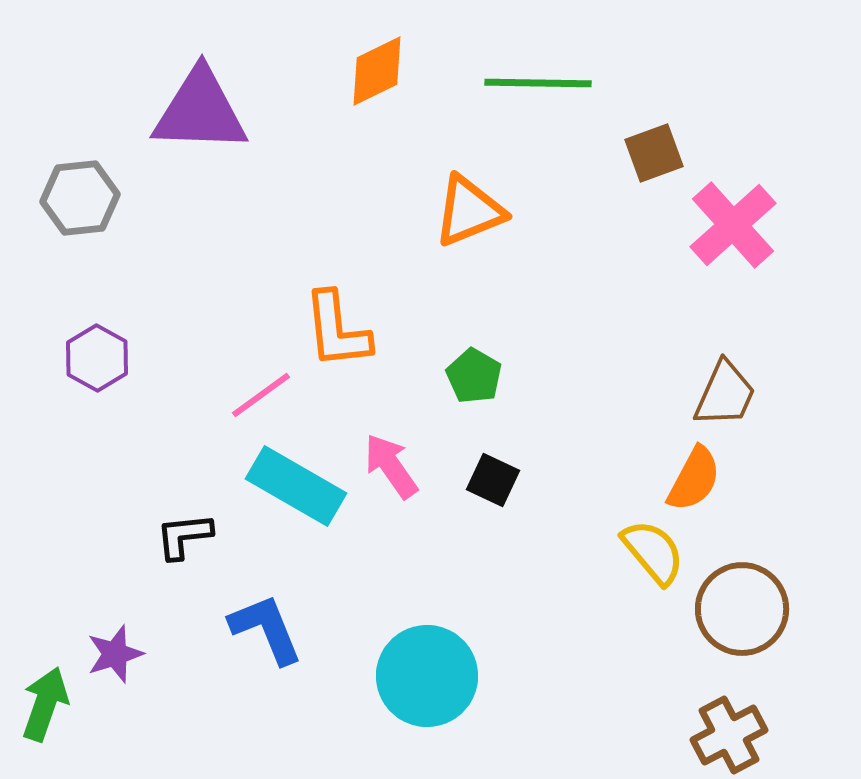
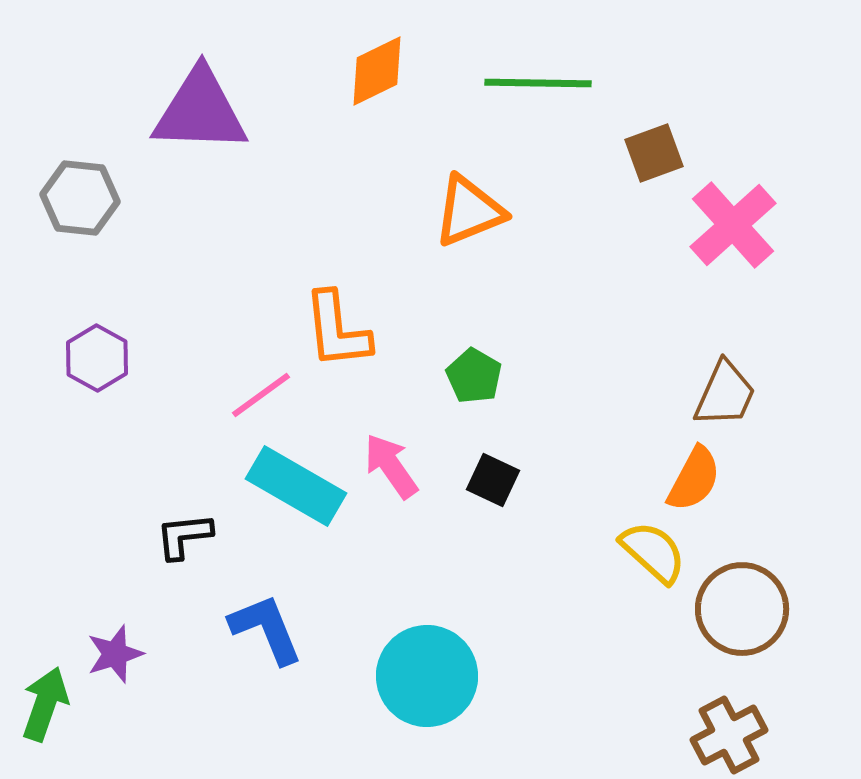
gray hexagon: rotated 12 degrees clockwise
yellow semicircle: rotated 8 degrees counterclockwise
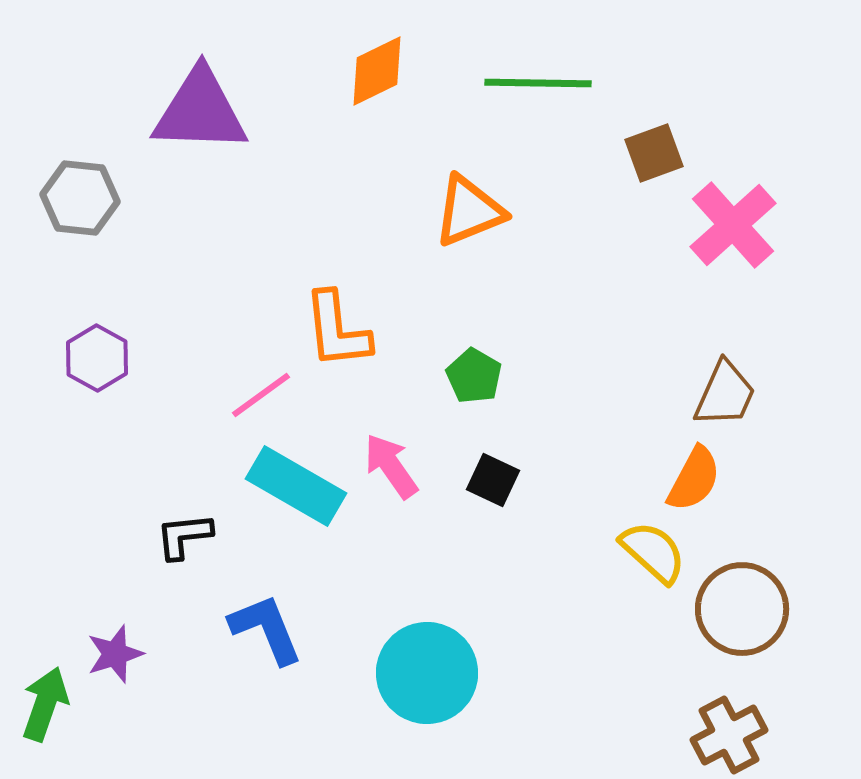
cyan circle: moved 3 px up
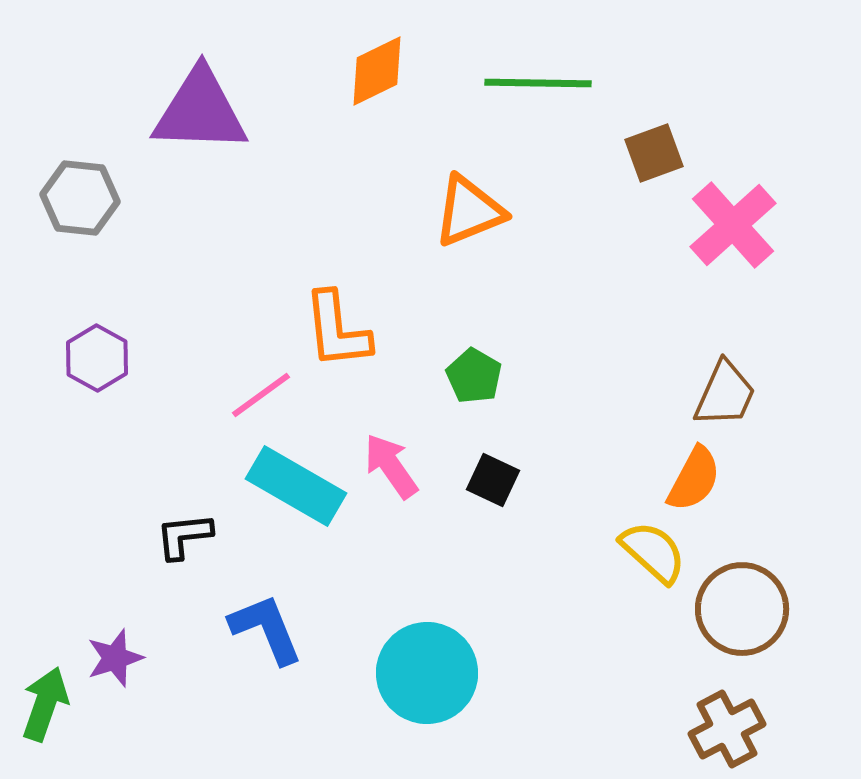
purple star: moved 4 px down
brown cross: moved 2 px left, 6 px up
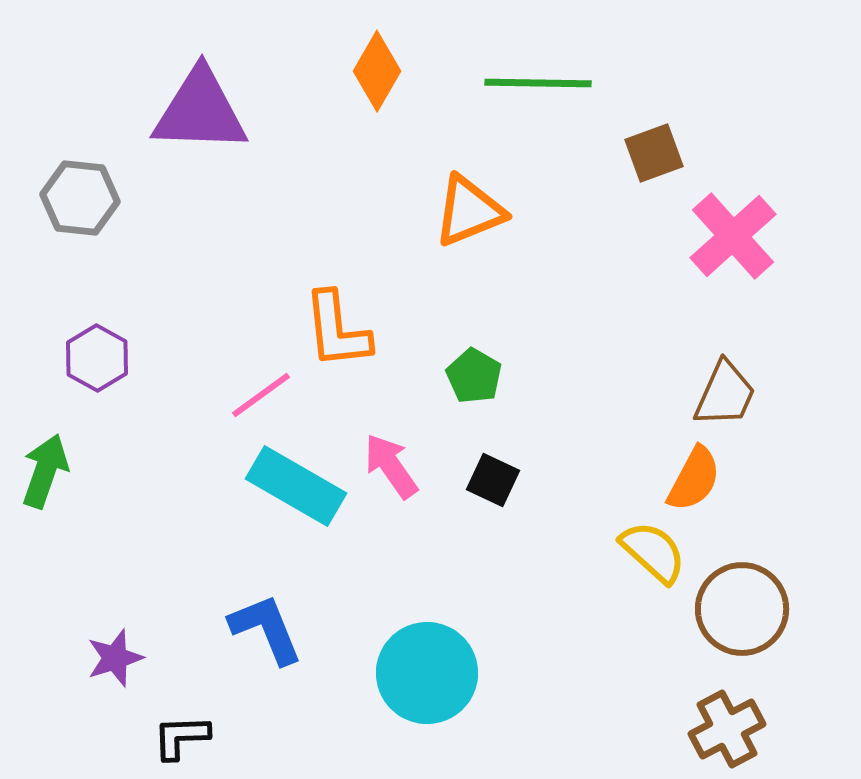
orange diamond: rotated 34 degrees counterclockwise
pink cross: moved 11 px down
black L-shape: moved 3 px left, 201 px down; rotated 4 degrees clockwise
green arrow: moved 233 px up
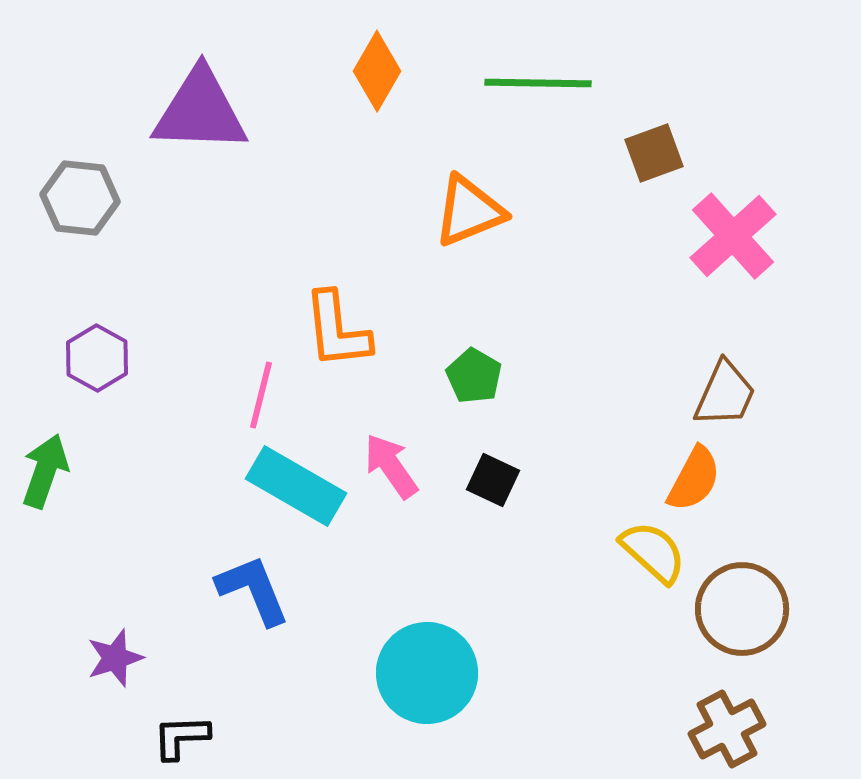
pink line: rotated 40 degrees counterclockwise
blue L-shape: moved 13 px left, 39 px up
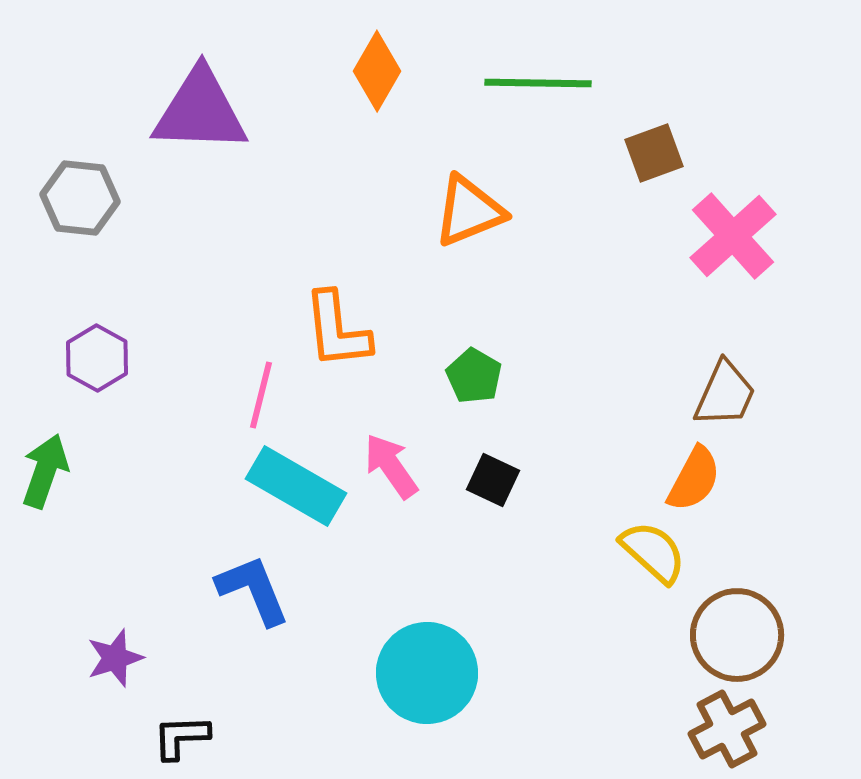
brown circle: moved 5 px left, 26 px down
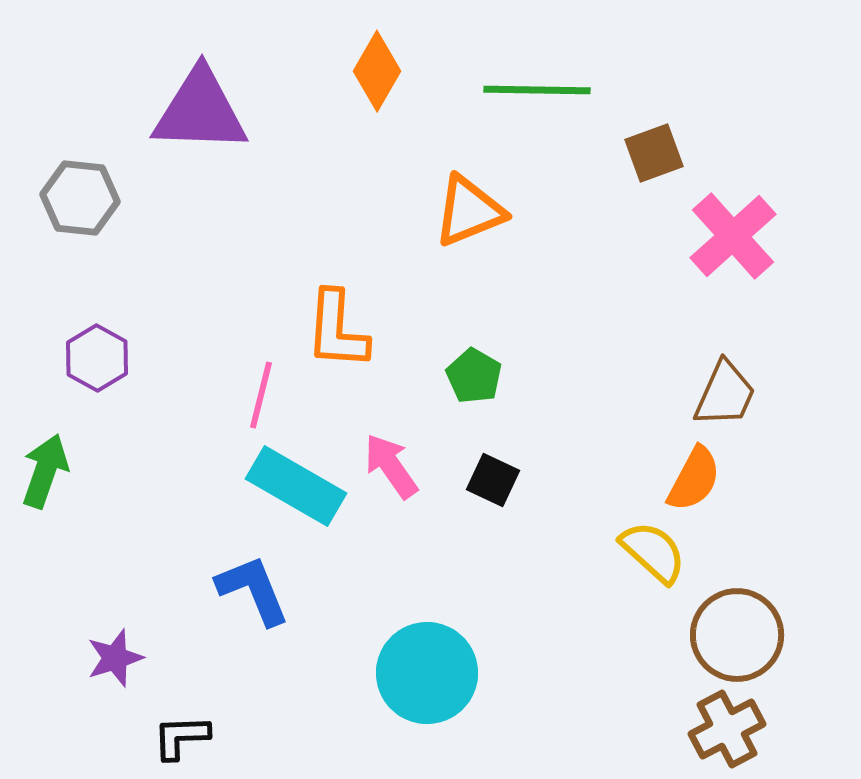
green line: moved 1 px left, 7 px down
orange L-shape: rotated 10 degrees clockwise
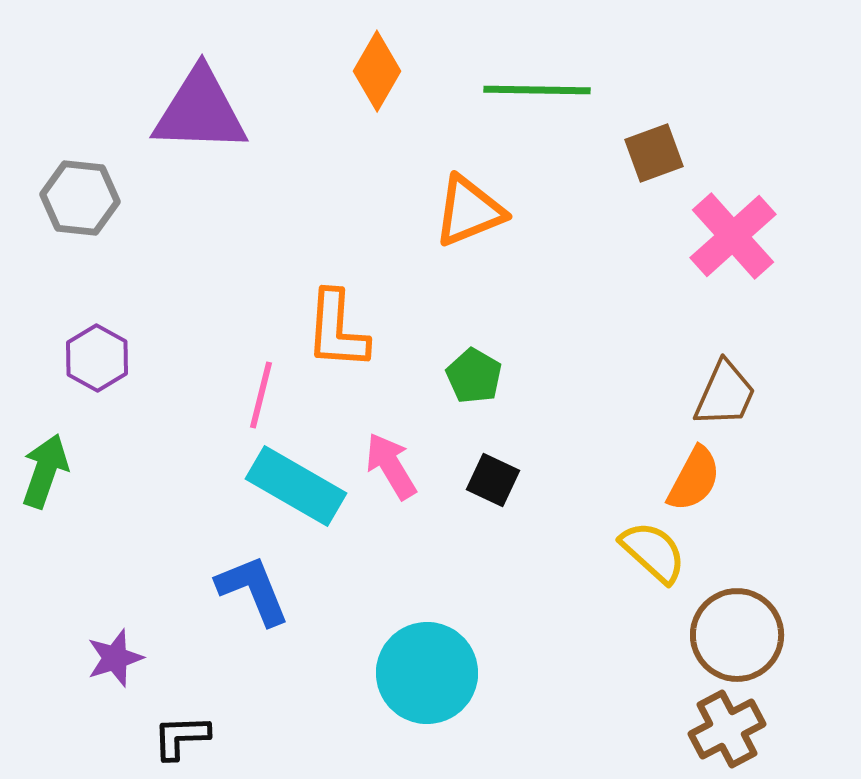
pink arrow: rotated 4 degrees clockwise
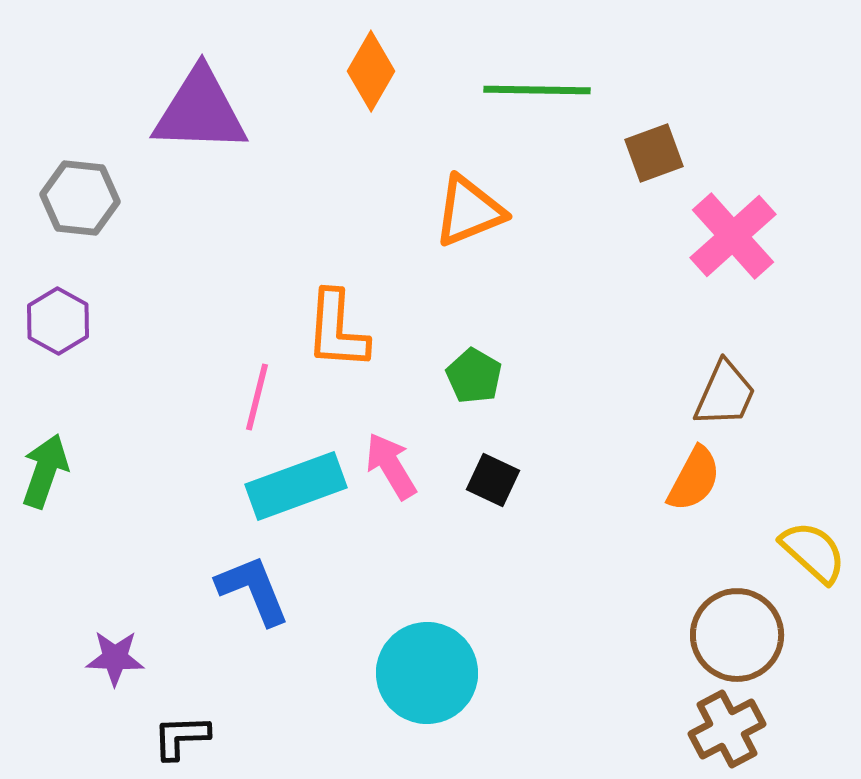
orange diamond: moved 6 px left
purple hexagon: moved 39 px left, 37 px up
pink line: moved 4 px left, 2 px down
cyan rectangle: rotated 50 degrees counterclockwise
yellow semicircle: moved 160 px right
purple star: rotated 20 degrees clockwise
